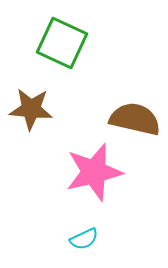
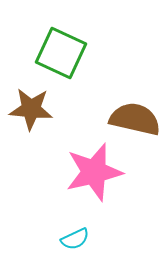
green square: moved 1 px left, 10 px down
cyan semicircle: moved 9 px left
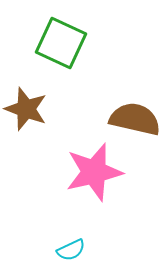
green square: moved 10 px up
brown star: moved 5 px left; rotated 15 degrees clockwise
cyan semicircle: moved 4 px left, 11 px down
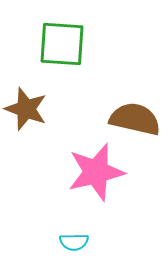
green square: moved 1 px right, 1 px down; rotated 21 degrees counterclockwise
pink star: moved 2 px right
cyan semicircle: moved 3 px right, 8 px up; rotated 24 degrees clockwise
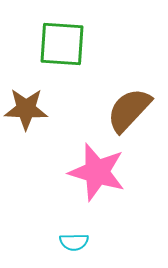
brown star: rotated 18 degrees counterclockwise
brown semicircle: moved 6 px left, 9 px up; rotated 60 degrees counterclockwise
pink star: moved 1 px right; rotated 30 degrees clockwise
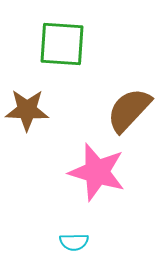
brown star: moved 1 px right, 1 px down
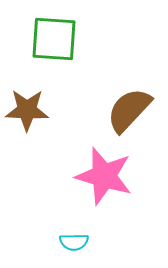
green square: moved 8 px left, 5 px up
pink star: moved 7 px right, 4 px down
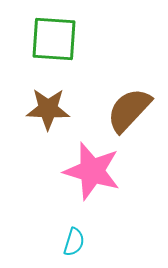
brown star: moved 21 px right, 1 px up
pink star: moved 12 px left, 5 px up
cyan semicircle: rotated 72 degrees counterclockwise
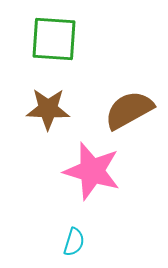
brown semicircle: rotated 18 degrees clockwise
